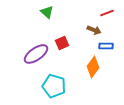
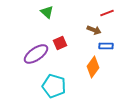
red square: moved 2 px left
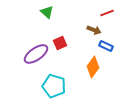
blue rectangle: rotated 24 degrees clockwise
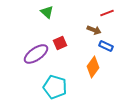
cyan pentagon: moved 1 px right, 1 px down
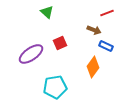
purple ellipse: moved 5 px left
cyan pentagon: rotated 25 degrees counterclockwise
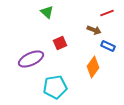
blue rectangle: moved 2 px right
purple ellipse: moved 5 px down; rotated 10 degrees clockwise
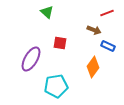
red square: rotated 32 degrees clockwise
purple ellipse: rotated 35 degrees counterclockwise
cyan pentagon: moved 1 px right, 1 px up
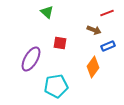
blue rectangle: rotated 48 degrees counterclockwise
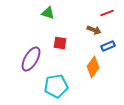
green triangle: moved 1 px right, 1 px down; rotated 24 degrees counterclockwise
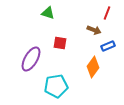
red line: rotated 48 degrees counterclockwise
